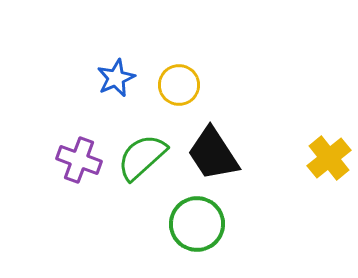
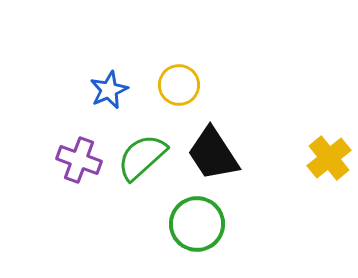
blue star: moved 7 px left, 12 px down
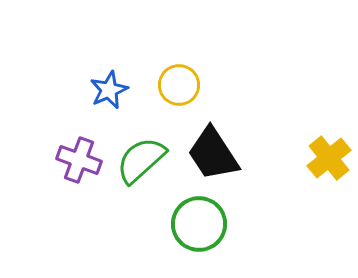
green semicircle: moved 1 px left, 3 px down
green circle: moved 2 px right
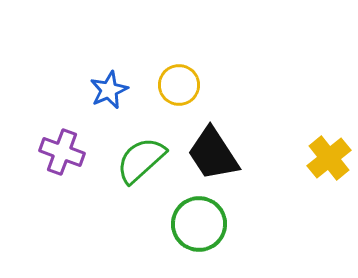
purple cross: moved 17 px left, 8 px up
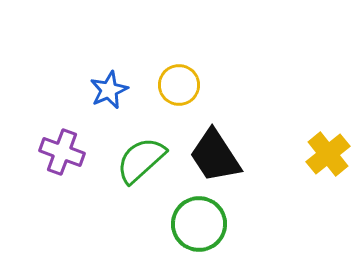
black trapezoid: moved 2 px right, 2 px down
yellow cross: moved 1 px left, 4 px up
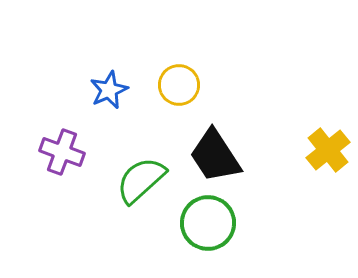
yellow cross: moved 4 px up
green semicircle: moved 20 px down
green circle: moved 9 px right, 1 px up
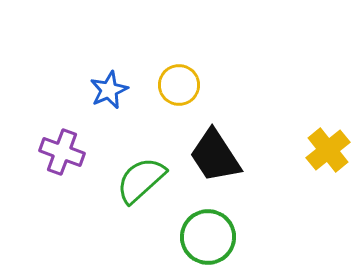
green circle: moved 14 px down
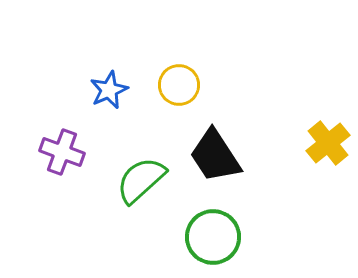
yellow cross: moved 7 px up
green circle: moved 5 px right
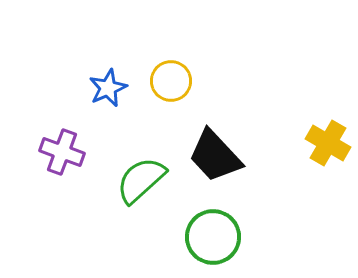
yellow circle: moved 8 px left, 4 px up
blue star: moved 1 px left, 2 px up
yellow cross: rotated 21 degrees counterclockwise
black trapezoid: rotated 10 degrees counterclockwise
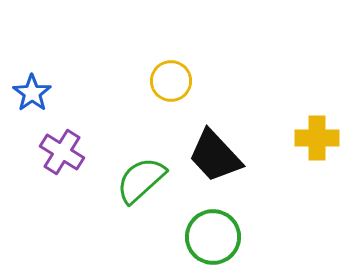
blue star: moved 76 px left, 5 px down; rotated 12 degrees counterclockwise
yellow cross: moved 11 px left, 5 px up; rotated 30 degrees counterclockwise
purple cross: rotated 12 degrees clockwise
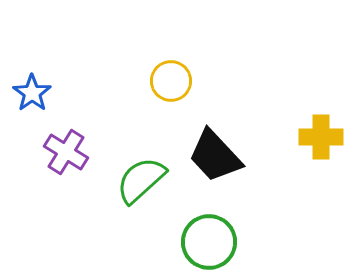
yellow cross: moved 4 px right, 1 px up
purple cross: moved 4 px right
green circle: moved 4 px left, 5 px down
